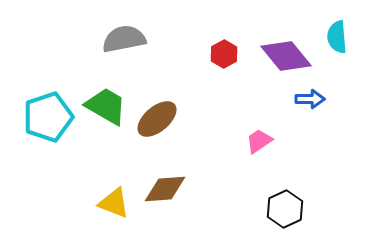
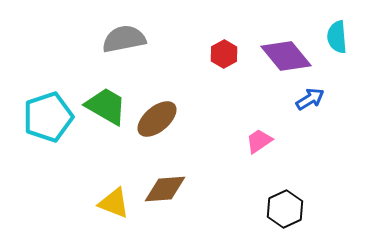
blue arrow: rotated 32 degrees counterclockwise
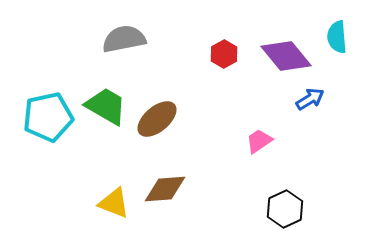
cyan pentagon: rotated 6 degrees clockwise
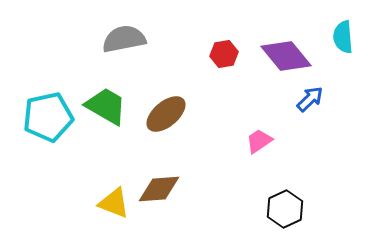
cyan semicircle: moved 6 px right
red hexagon: rotated 20 degrees clockwise
blue arrow: rotated 12 degrees counterclockwise
brown ellipse: moved 9 px right, 5 px up
brown diamond: moved 6 px left
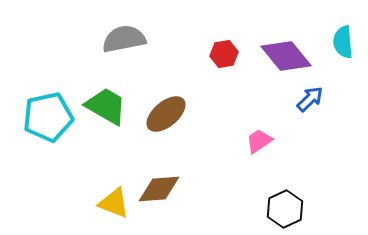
cyan semicircle: moved 5 px down
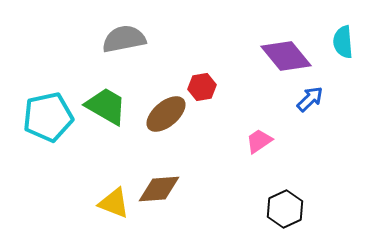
red hexagon: moved 22 px left, 33 px down
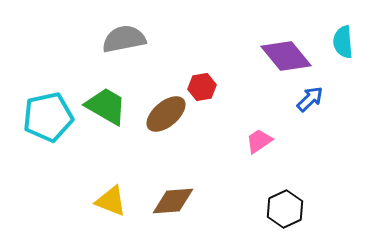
brown diamond: moved 14 px right, 12 px down
yellow triangle: moved 3 px left, 2 px up
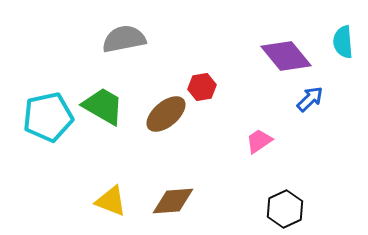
green trapezoid: moved 3 px left
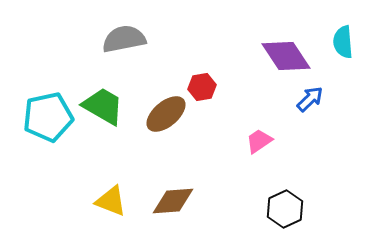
purple diamond: rotated 6 degrees clockwise
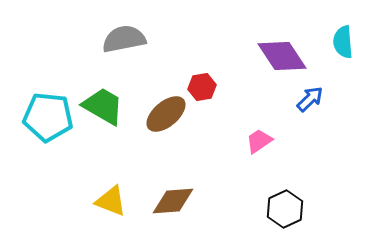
purple diamond: moved 4 px left
cyan pentagon: rotated 18 degrees clockwise
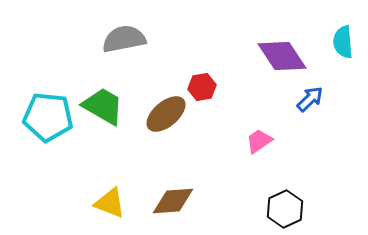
yellow triangle: moved 1 px left, 2 px down
